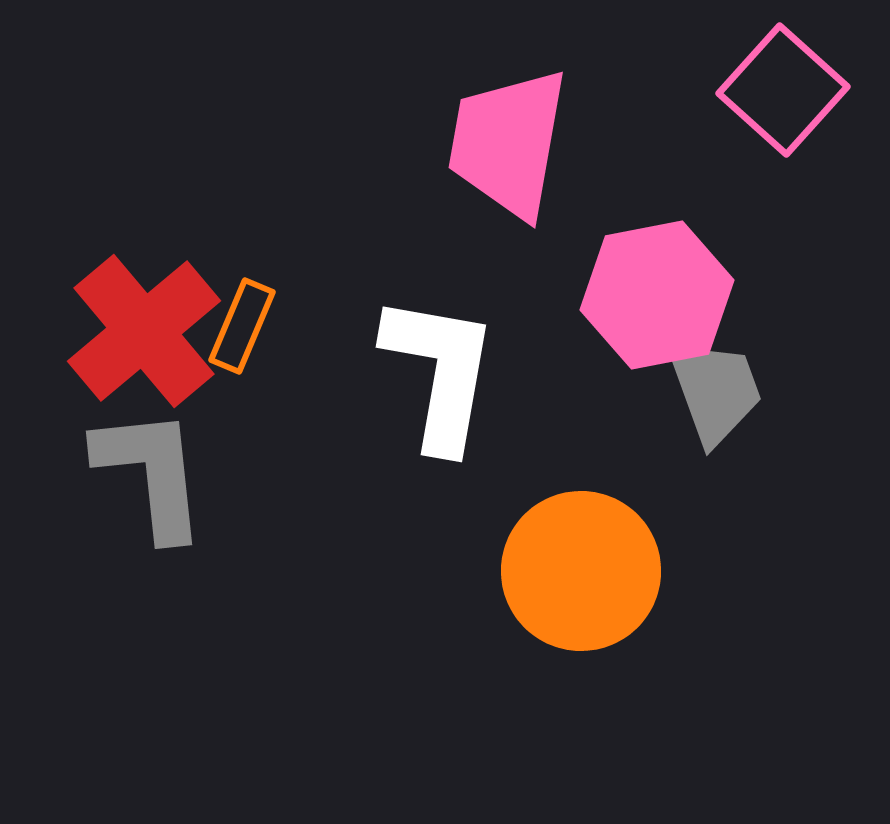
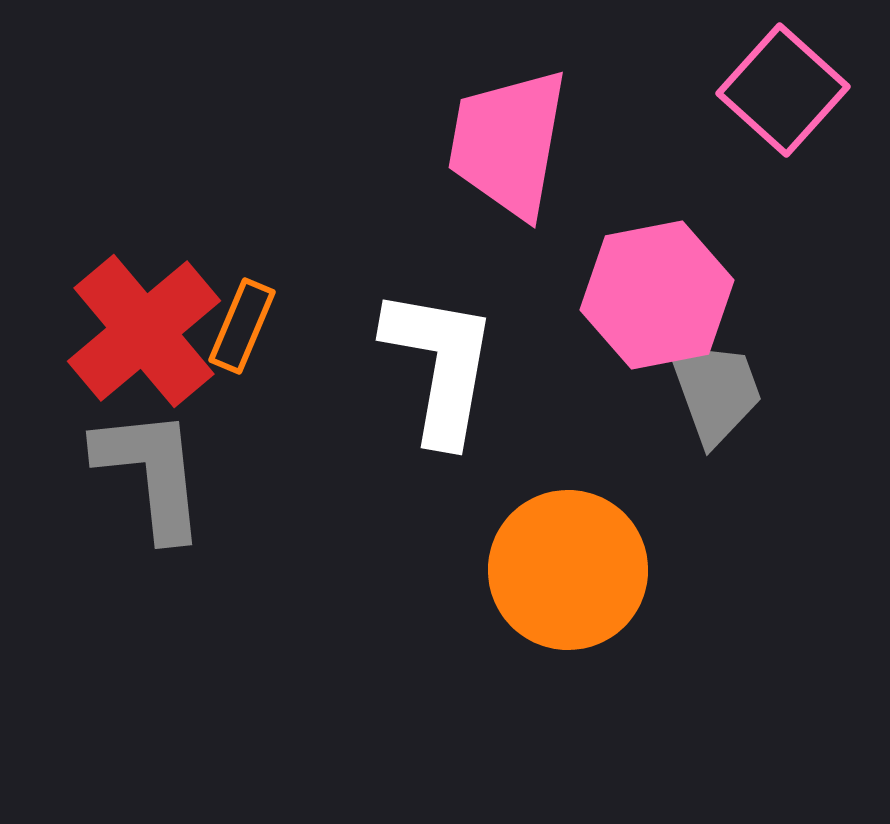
white L-shape: moved 7 px up
orange circle: moved 13 px left, 1 px up
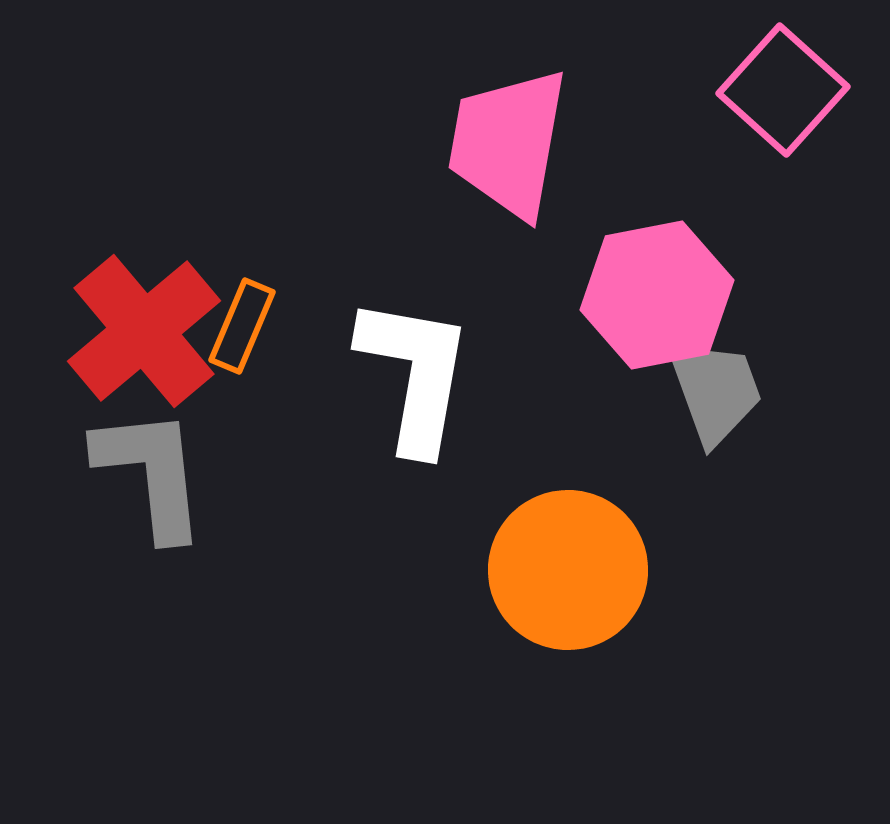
white L-shape: moved 25 px left, 9 px down
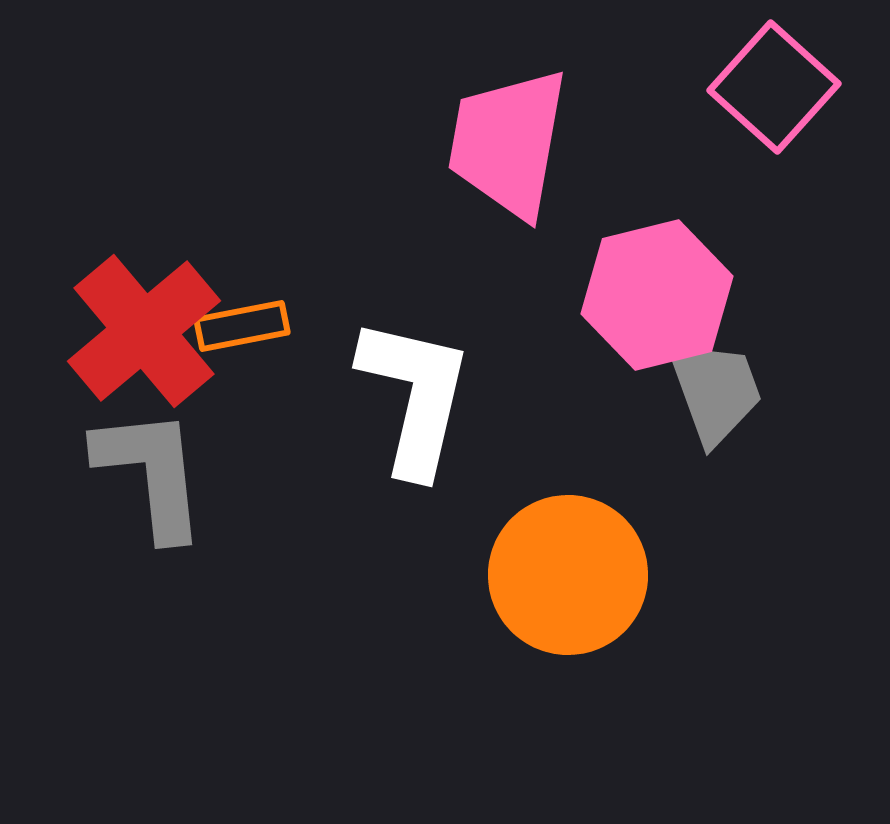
pink square: moved 9 px left, 3 px up
pink hexagon: rotated 3 degrees counterclockwise
orange rectangle: rotated 56 degrees clockwise
white L-shape: moved 22 px down; rotated 3 degrees clockwise
orange circle: moved 5 px down
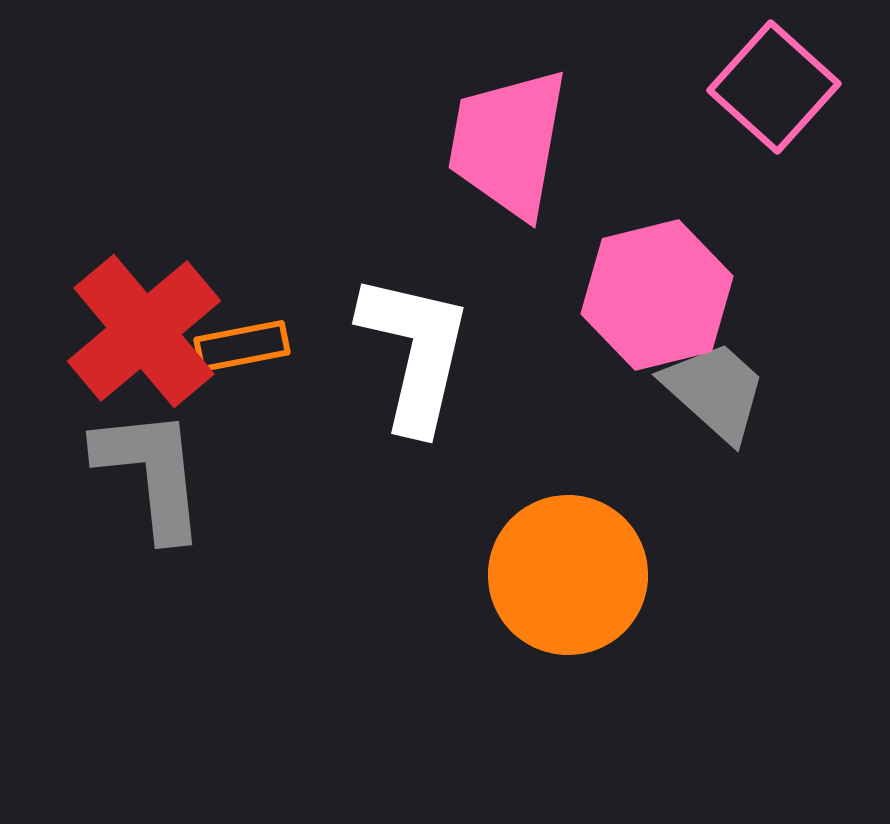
orange rectangle: moved 20 px down
gray trapezoid: rotated 28 degrees counterclockwise
white L-shape: moved 44 px up
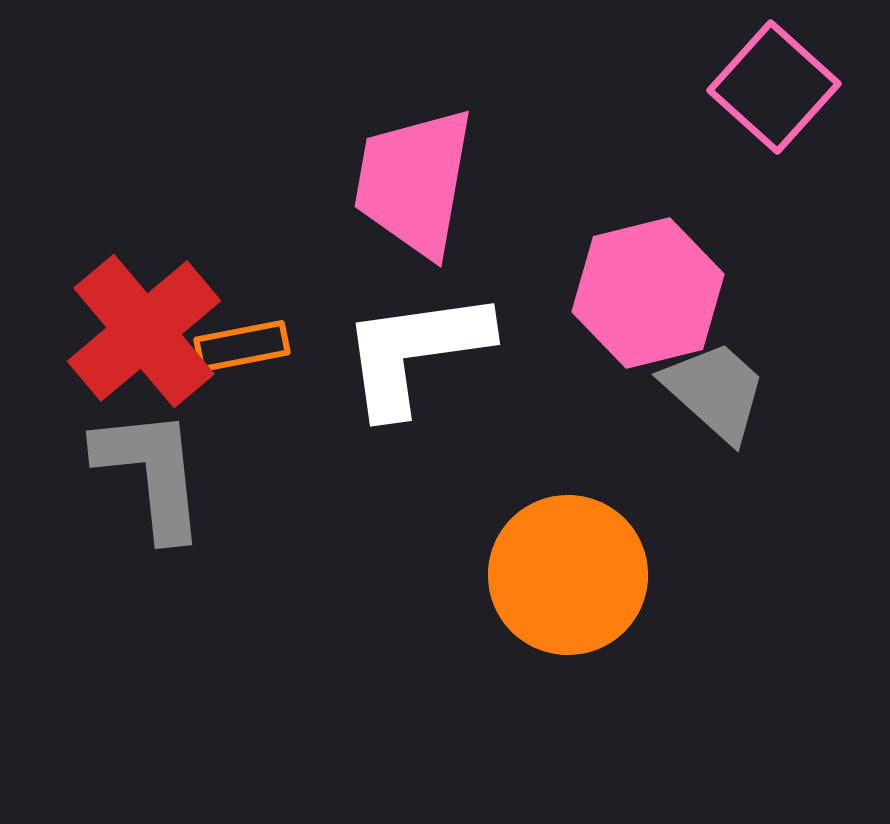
pink trapezoid: moved 94 px left, 39 px down
pink hexagon: moved 9 px left, 2 px up
white L-shape: rotated 111 degrees counterclockwise
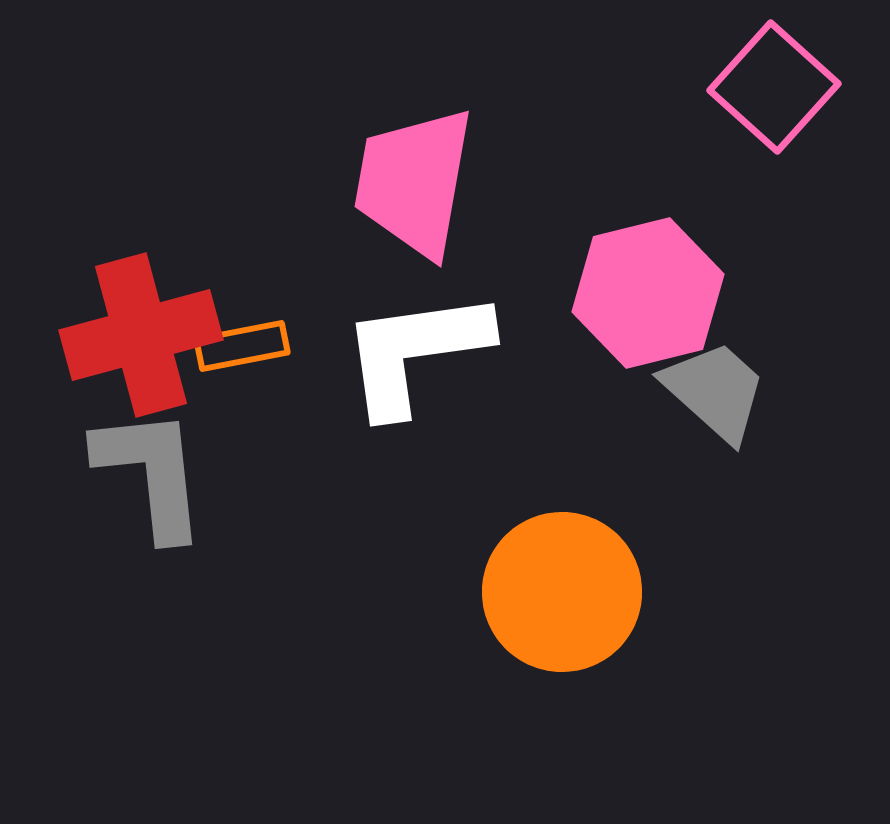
red cross: moved 3 px left, 4 px down; rotated 25 degrees clockwise
orange circle: moved 6 px left, 17 px down
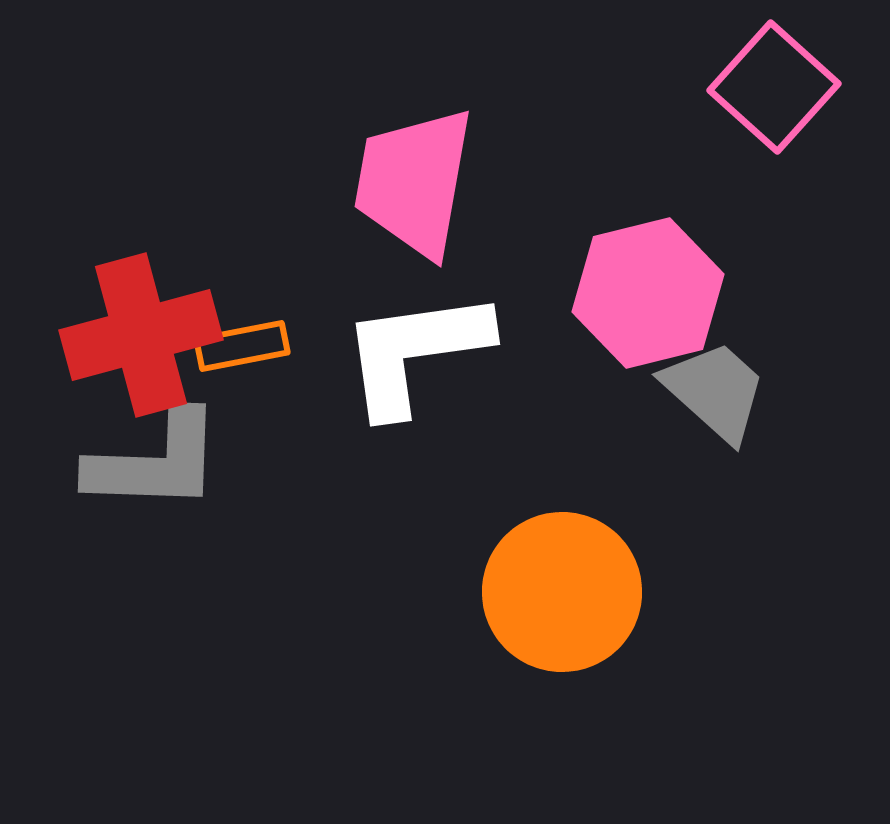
gray L-shape: moved 4 px right, 11 px up; rotated 98 degrees clockwise
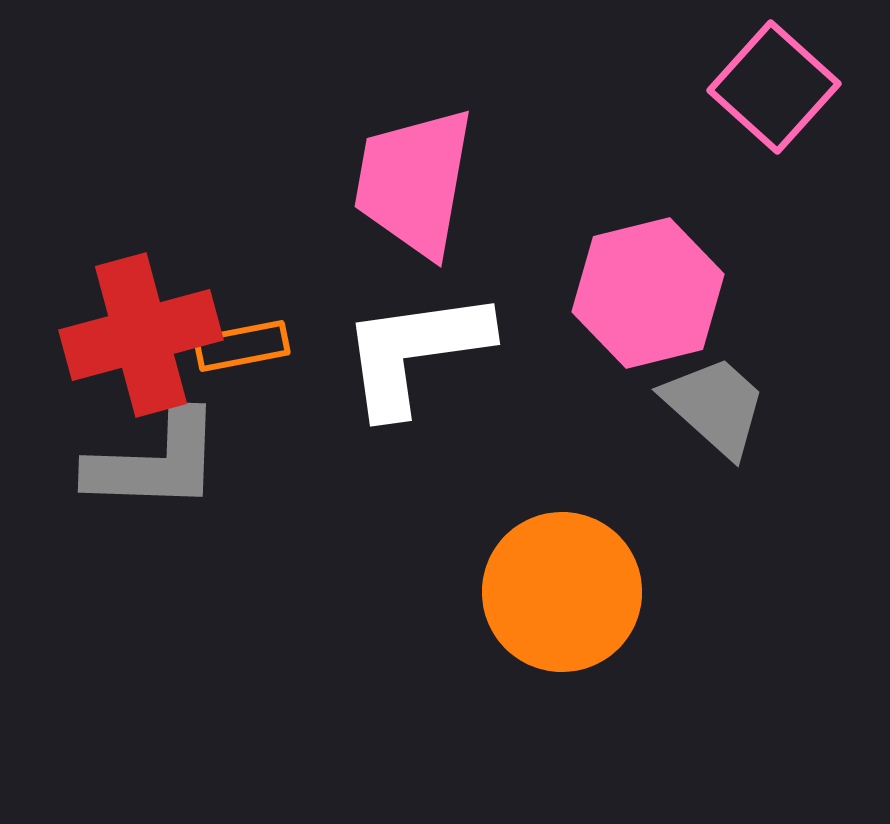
gray trapezoid: moved 15 px down
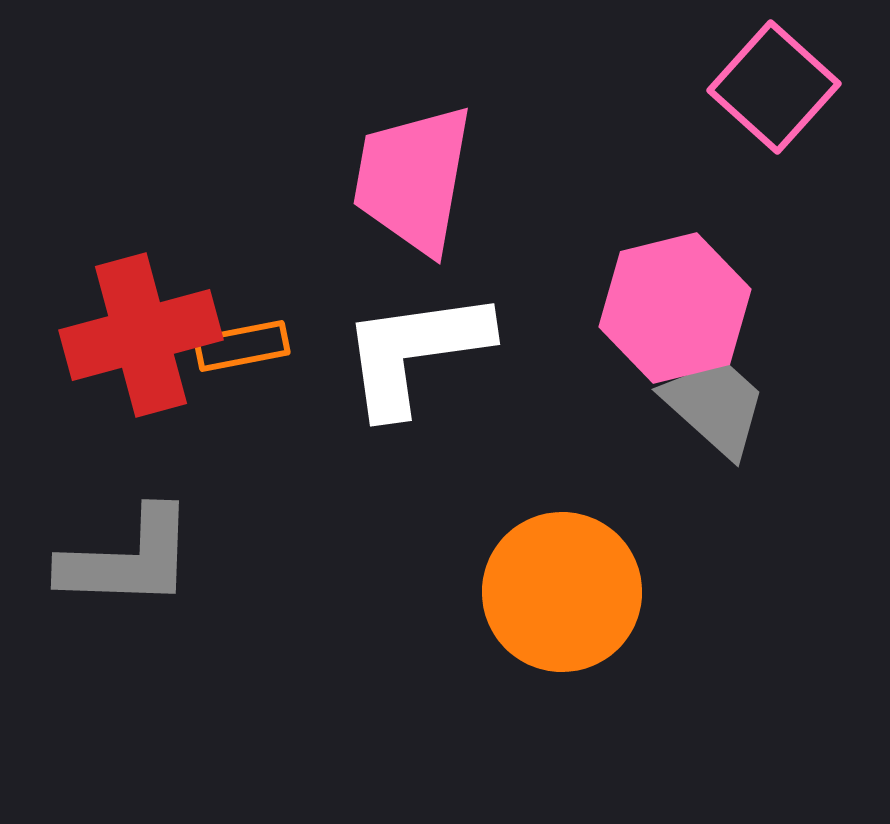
pink trapezoid: moved 1 px left, 3 px up
pink hexagon: moved 27 px right, 15 px down
gray L-shape: moved 27 px left, 97 px down
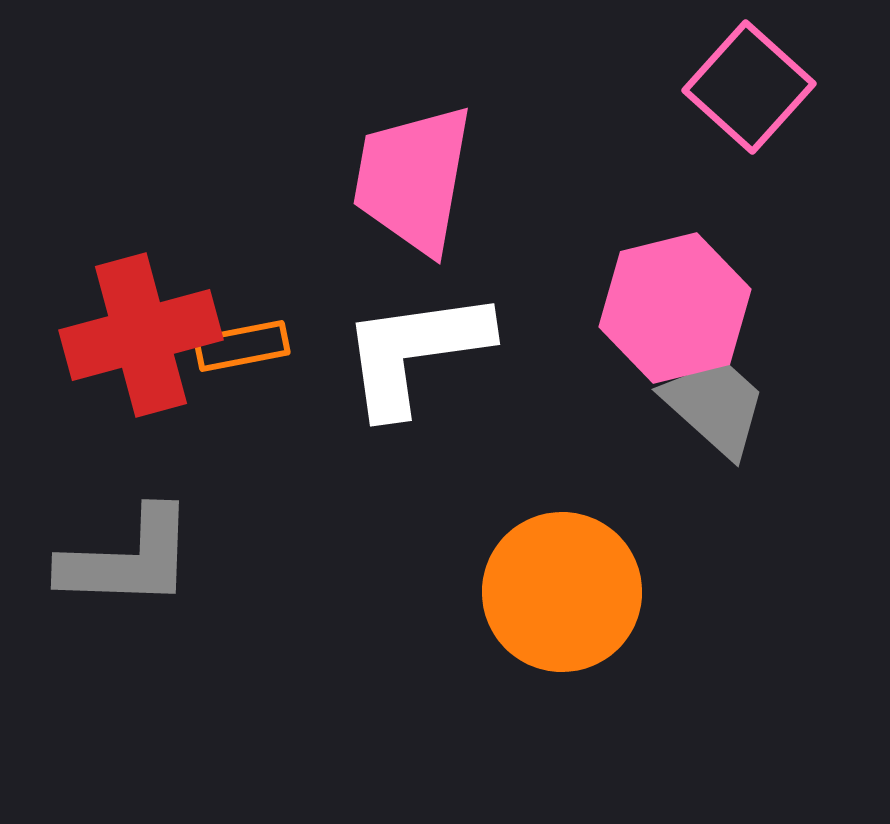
pink square: moved 25 px left
